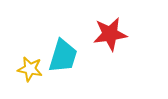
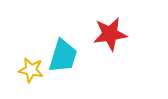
yellow star: moved 1 px right, 1 px down
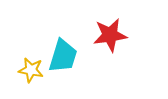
red star: moved 1 px down
